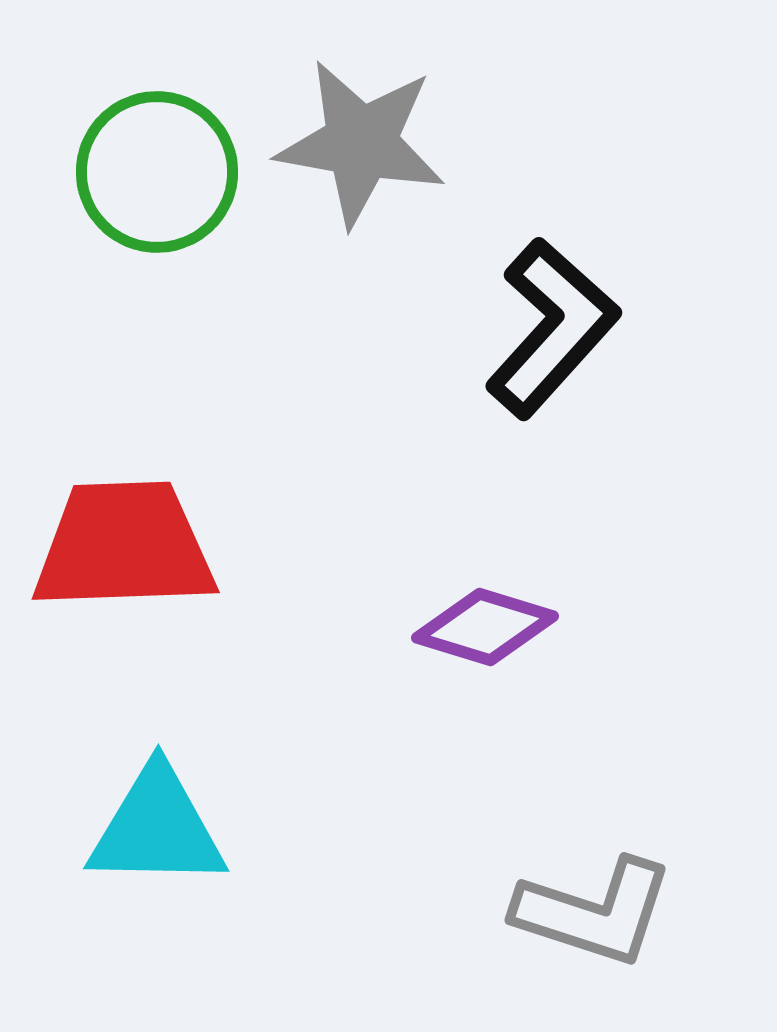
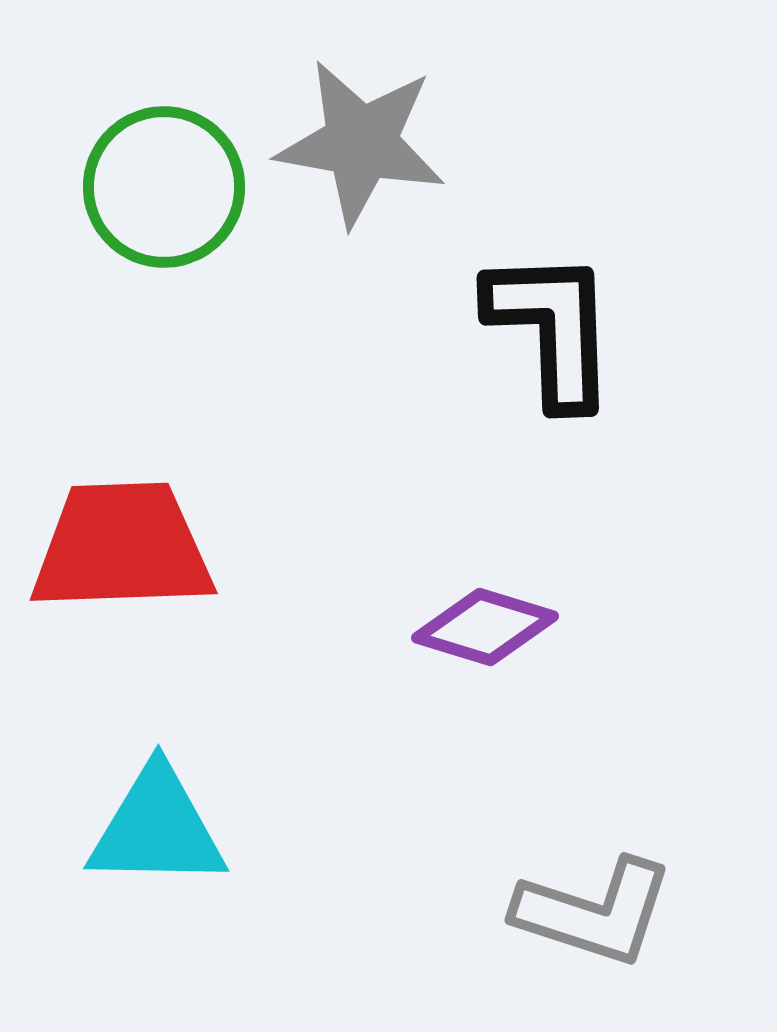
green circle: moved 7 px right, 15 px down
black L-shape: rotated 44 degrees counterclockwise
red trapezoid: moved 2 px left, 1 px down
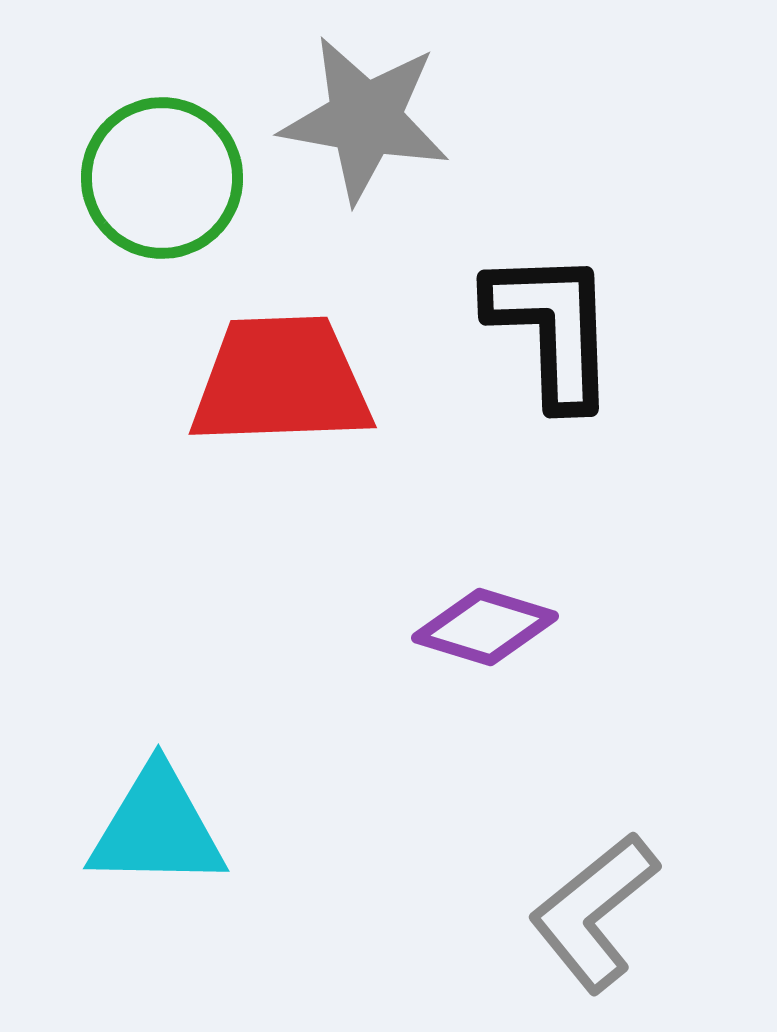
gray star: moved 4 px right, 24 px up
green circle: moved 2 px left, 9 px up
red trapezoid: moved 159 px right, 166 px up
gray L-shape: rotated 123 degrees clockwise
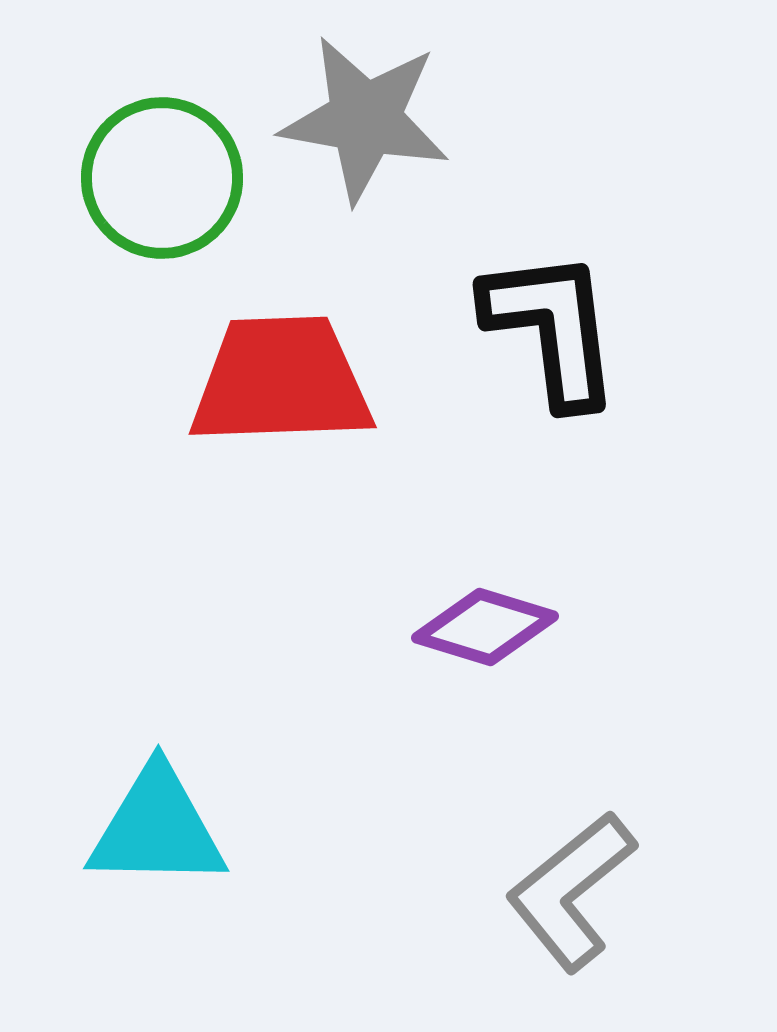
black L-shape: rotated 5 degrees counterclockwise
gray L-shape: moved 23 px left, 21 px up
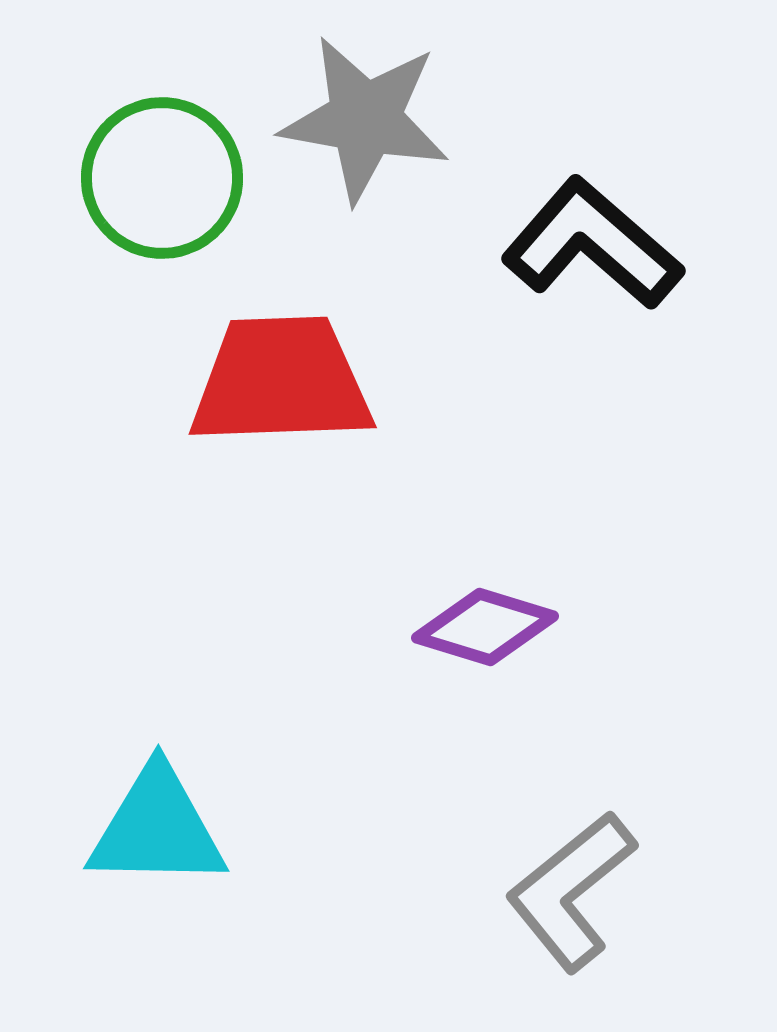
black L-shape: moved 40 px right, 84 px up; rotated 42 degrees counterclockwise
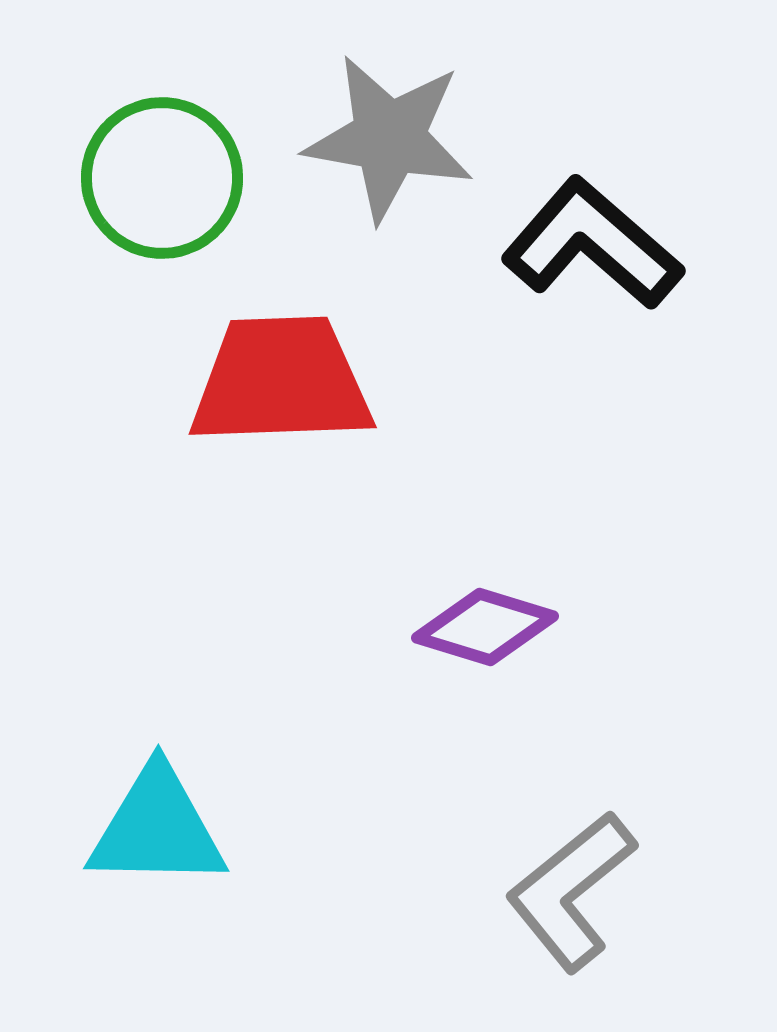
gray star: moved 24 px right, 19 px down
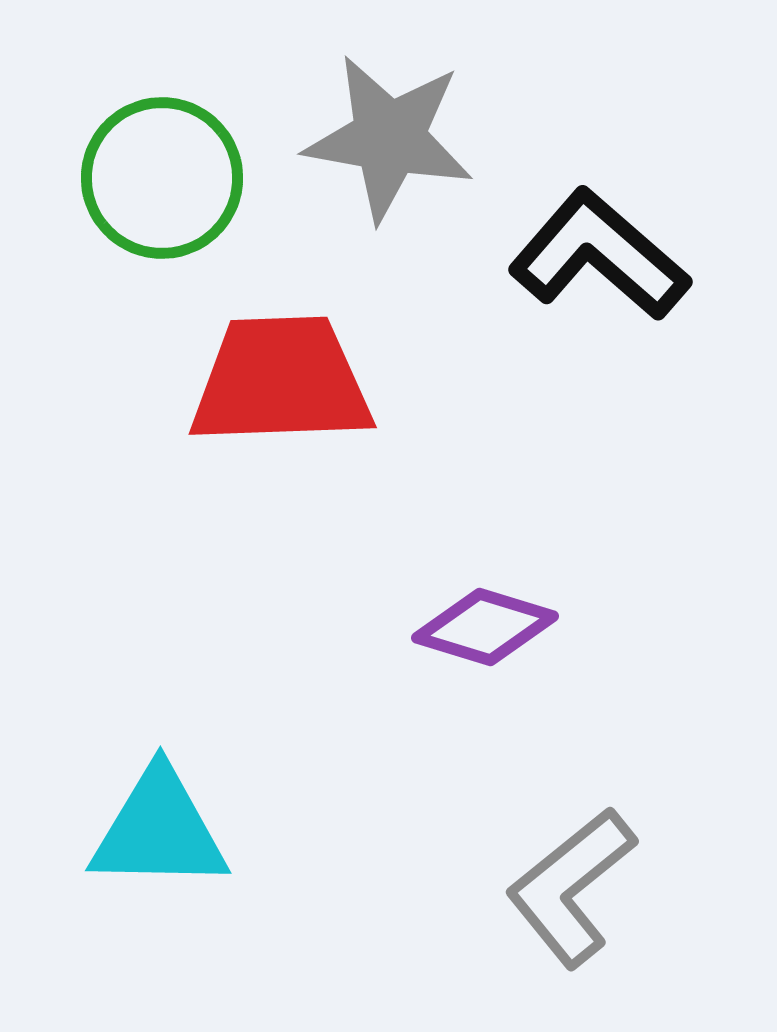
black L-shape: moved 7 px right, 11 px down
cyan triangle: moved 2 px right, 2 px down
gray L-shape: moved 4 px up
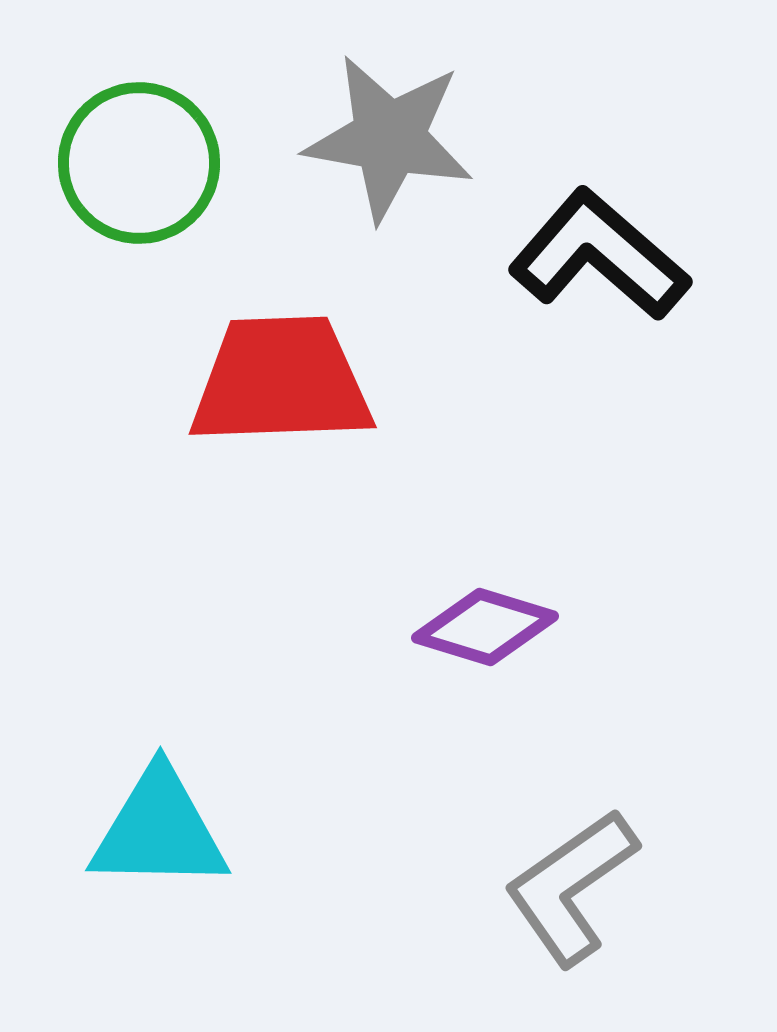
green circle: moved 23 px left, 15 px up
gray L-shape: rotated 4 degrees clockwise
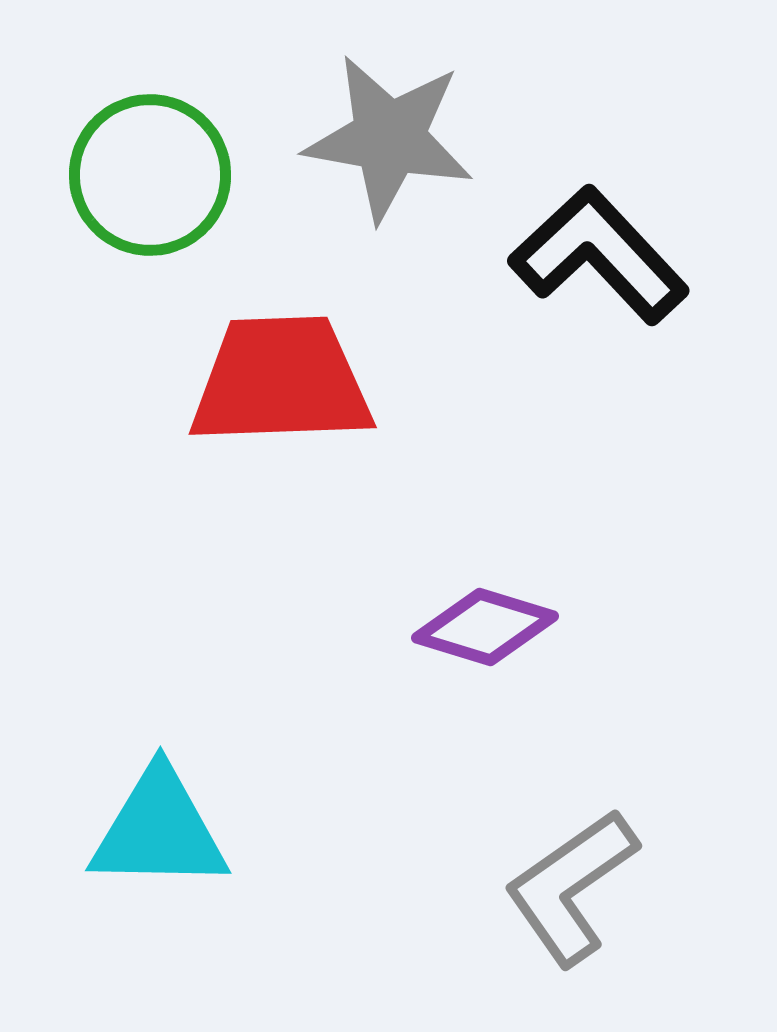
green circle: moved 11 px right, 12 px down
black L-shape: rotated 6 degrees clockwise
